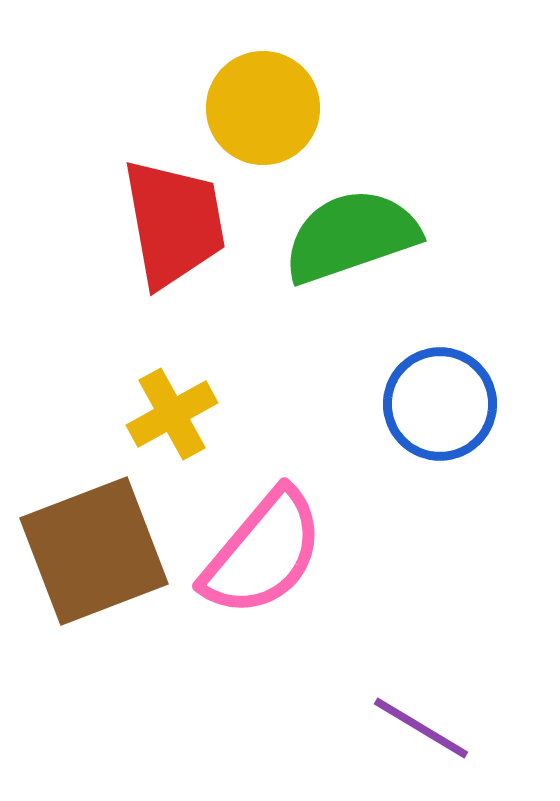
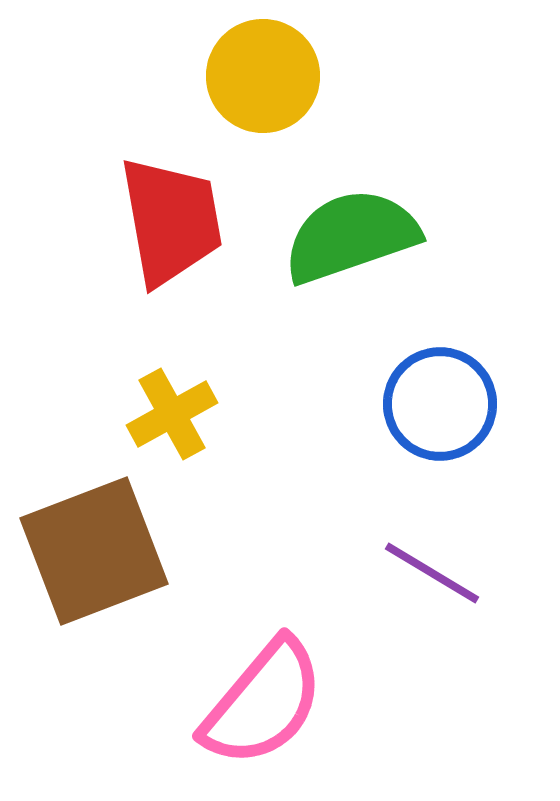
yellow circle: moved 32 px up
red trapezoid: moved 3 px left, 2 px up
pink semicircle: moved 150 px down
purple line: moved 11 px right, 155 px up
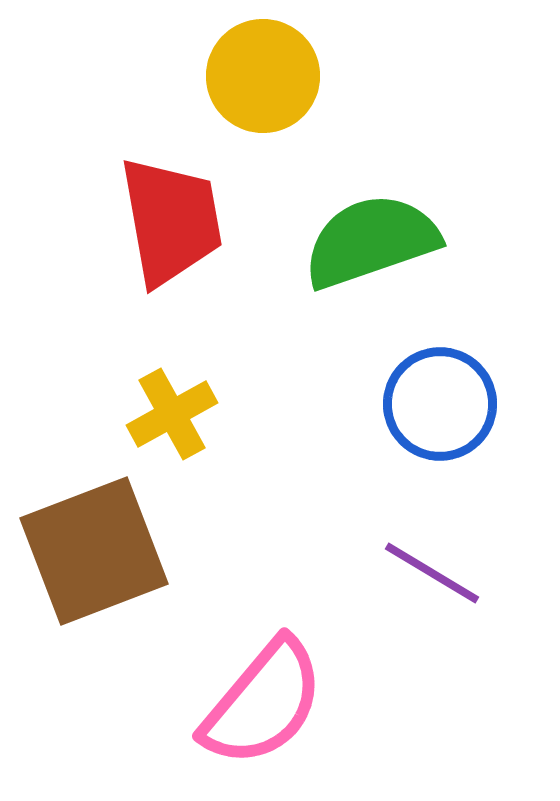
green semicircle: moved 20 px right, 5 px down
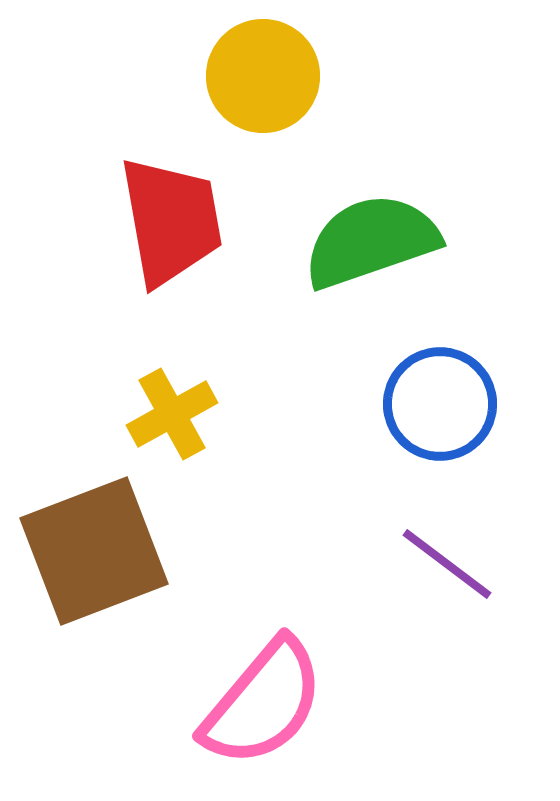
purple line: moved 15 px right, 9 px up; rotated 6 degrees clockwise
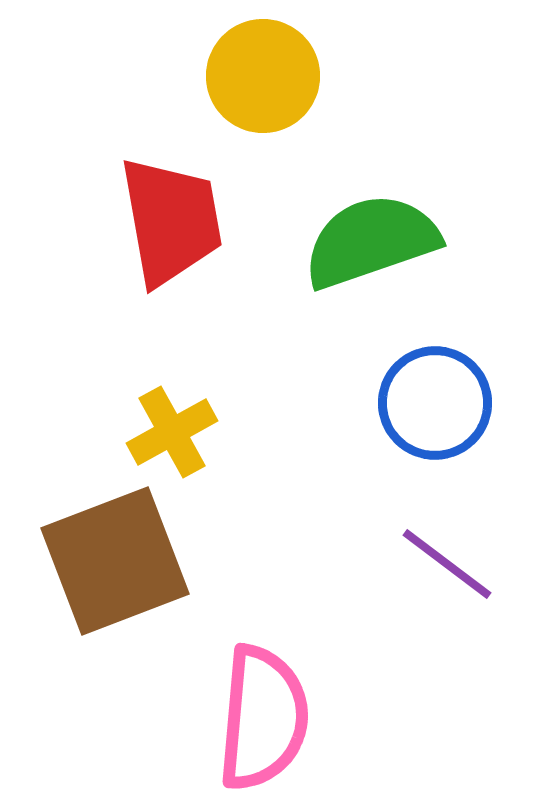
blue circle: moved 5 px left, 1 px up
yellow cross: moved 18 px down
brown square: moved 21 px right, 10 px down
pink semicircle: moved 15 px down; rotated 35 degrees counterclockwise
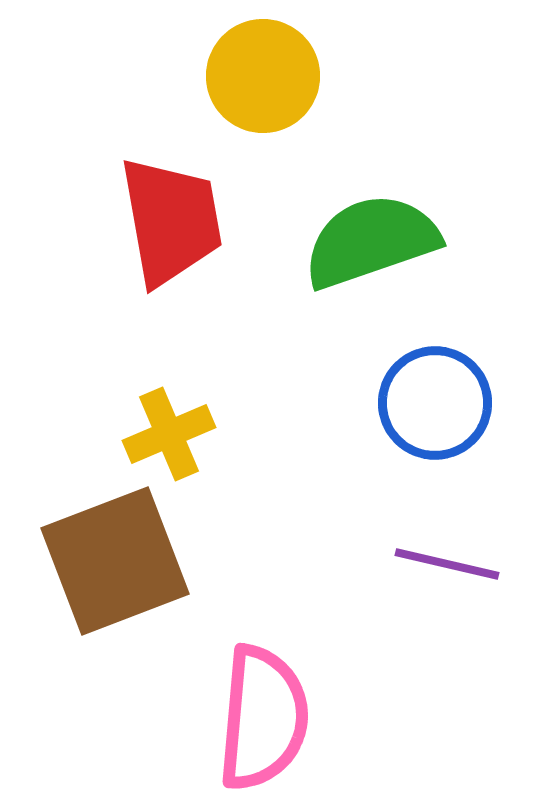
yellow cross: moved 3 px left, 2 px down; rotated 6 degrees clockwise
purple line: rotated 24 degrees counterclockwise
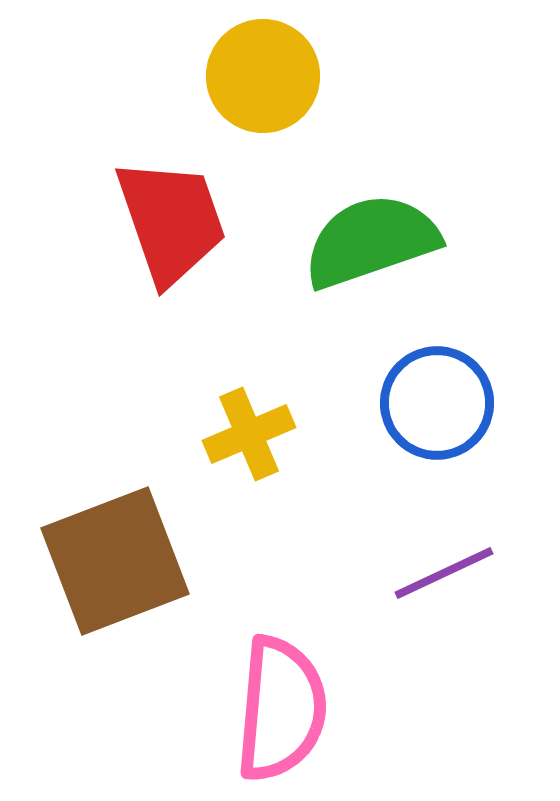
red trapezoid: rotated 9 degrees counterclockwise
blue circle: moved 2 px right
yellow cross: moved 80 px right
purple line: moved 3 px left, 9 px down; rotated 38 degrees counterclockwise
pink semicircle: moved 18 px right, 9 px up
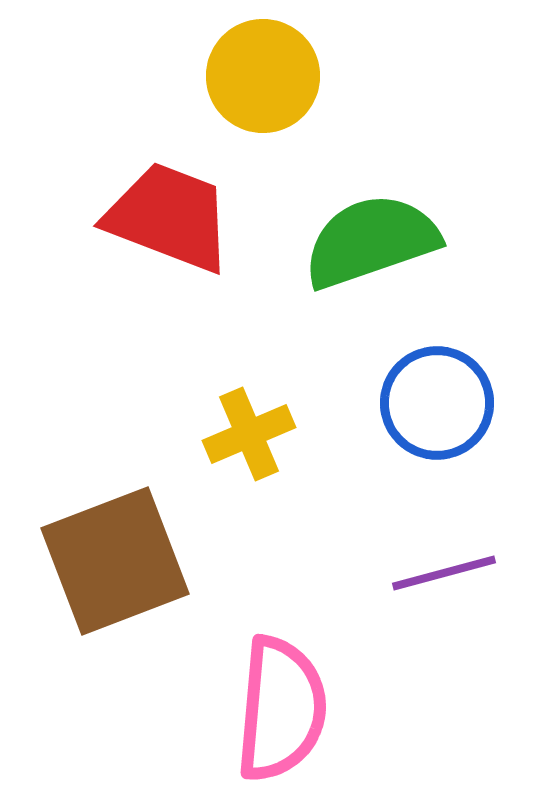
red trapezoid: moved 2 px left, 4 px up; rotated 50 degrees counterclockwise
purple line: rotated 10 degrees clockwise
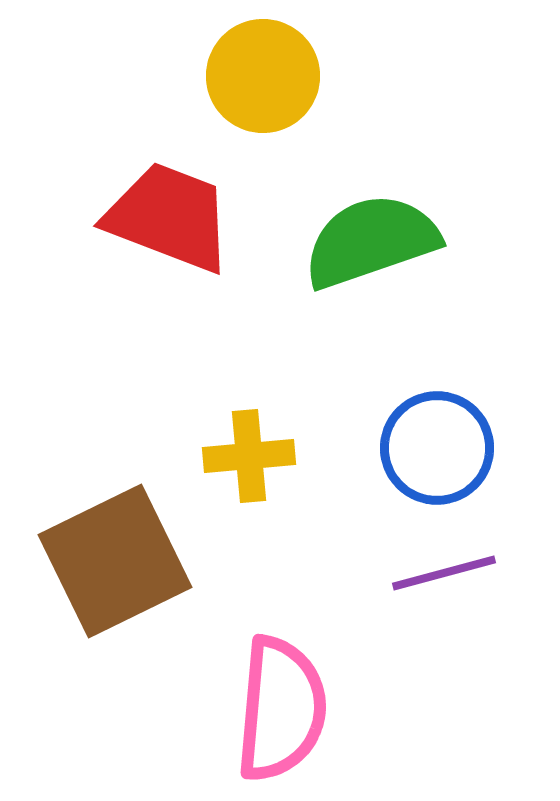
blue circle: moved 45 px down
yellow cross: moved 22 px down; rotated 18 degrees clockwise
brown square: rotated 5 degrees counterclockwise
